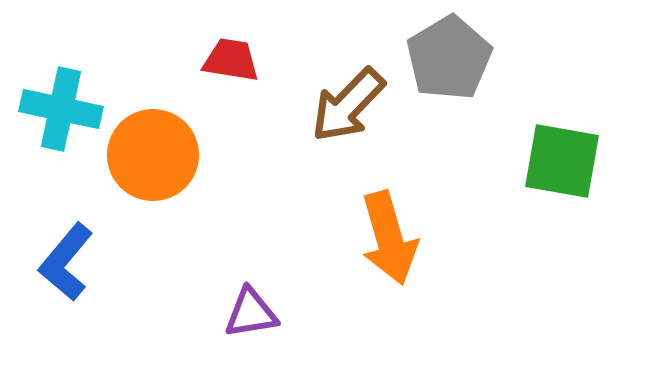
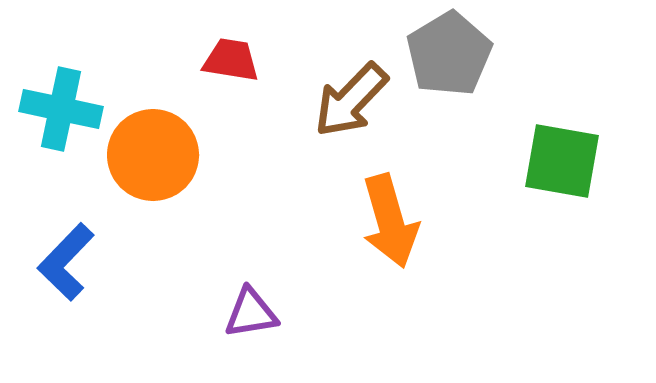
gray pentagon: moved 4 px up
brown arrow: moved 3 px right, 5 px up
orange arrow: moved 1 px right, 17 px up
blue L-shape: rotated 4 degrees clockwise
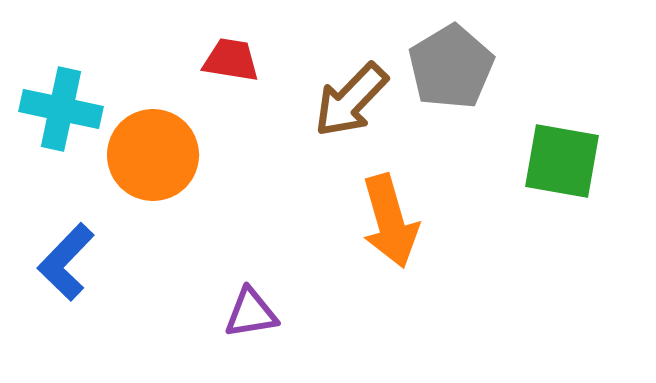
gray pentagon: moved 2 px right, 13 px down
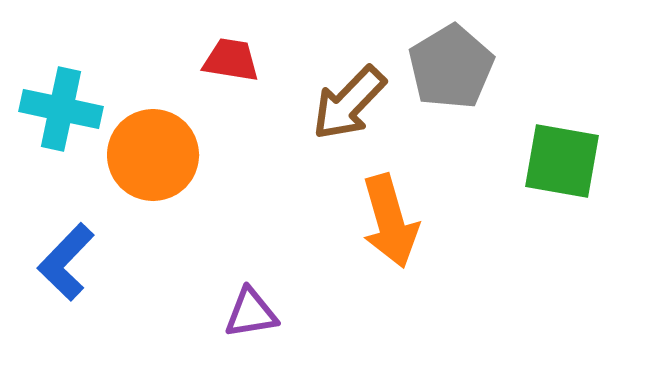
brown arrow: moved 2 px left, 3 px down
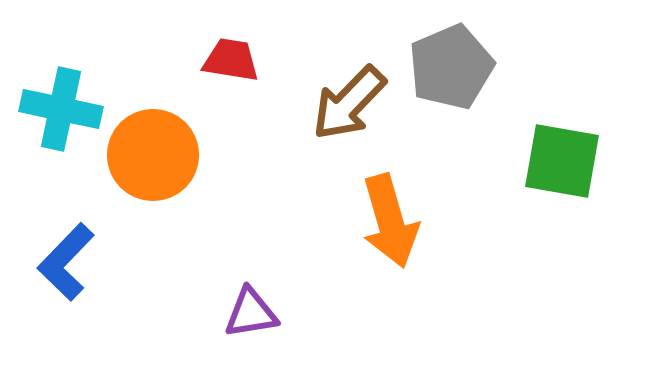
gray pentagon: rotated 8 degrees clockwise
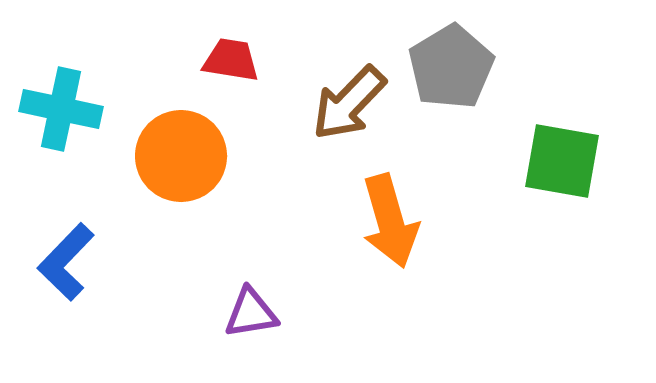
gray pentagon: rotated 8 degrees counterclockwise
orange circle: moved 28 px right, 1 px down
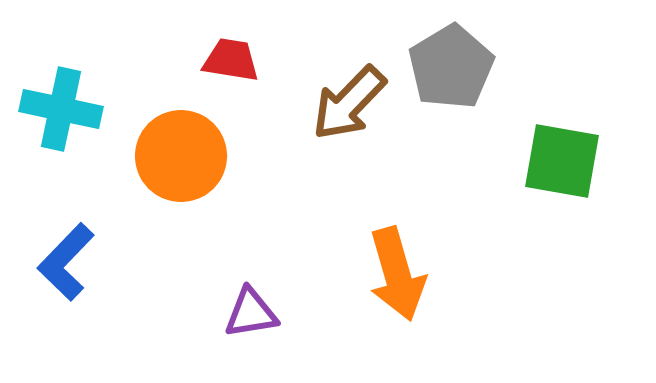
orange arrow: moved 7 px right, 53 px down
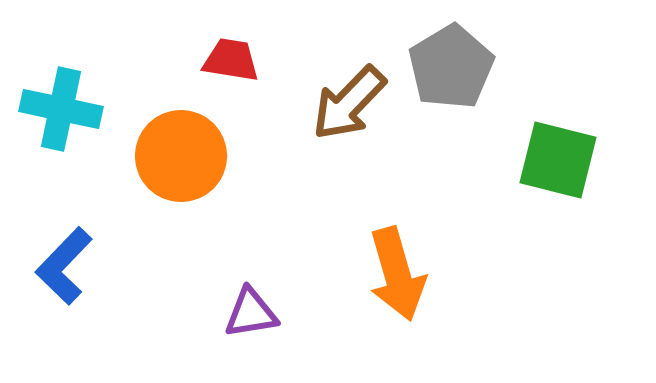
green square: moved 4 px left, 1 px up; rotated 4 degrees clockwise
blue L-shape: moved 2 px left, 4 px down
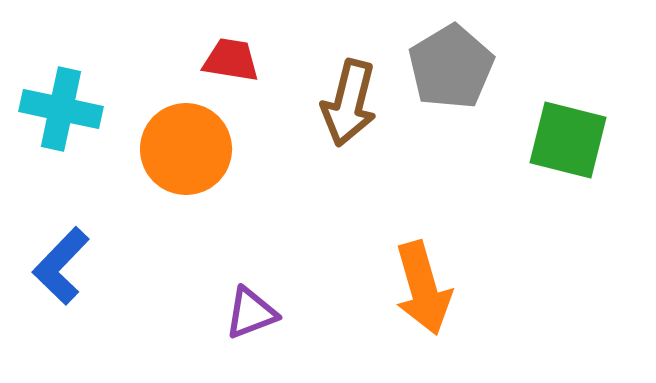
brown arrow: rotated 30 degrees counterclockwise
orange circle: moved 5 px right, 7 px up
green square: moved 10 px right, 20 px up
blue L-shape: moved 3 px left
orange arrow: moved 26 px right, 14 px down
purple triangle: rotated 12 degrees counterclockwise
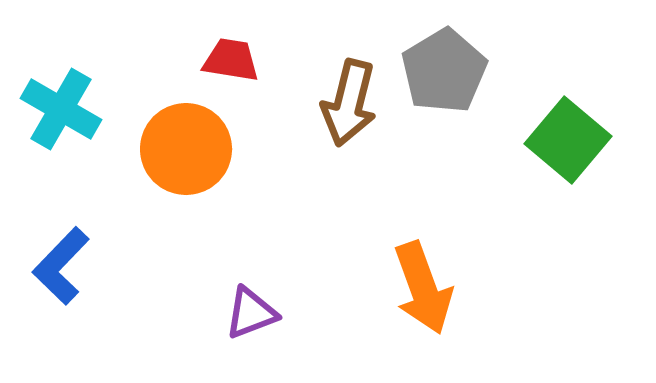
gray pentagon: moved 7 px left, 4 px down
cyan cross: rotated 18 degrees clockwise
green square: rotated 26 degrees clockwise
orange arrow: rotated 4 degrees counterclockwise
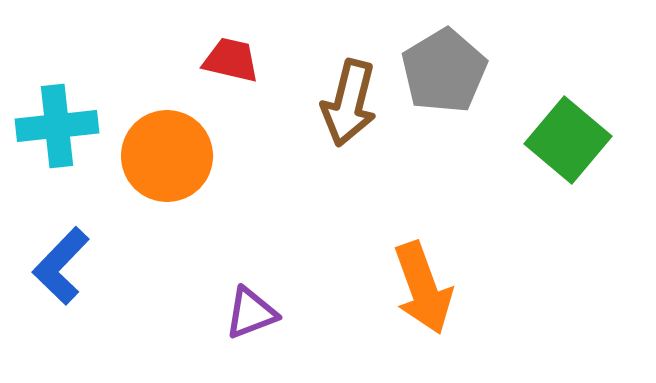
red trapezoid: rotated 4 degrees clockwise
cyan cross: moved 4 px left, 17 px down; rotated 36 degrees counterclockwise
orange circle: moved 19 px left, 7 px down
